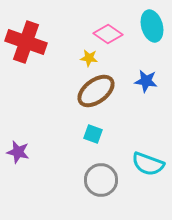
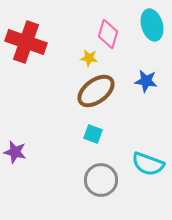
cyan ellipse: moved 1 px up
pink diamond: rotated 72 degrees clockwise
purple star: moved 3 px left
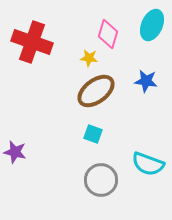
cyan ellipse: rotated 40 degrees clockwise
red cross: moved 6 px right
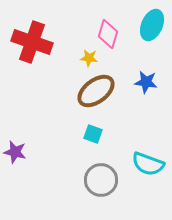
blue star: moved 1 px down
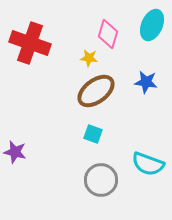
red cross: moved 2 px left, 1 px down
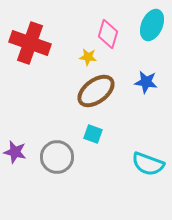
yellow star: moved 1 px left, 1 px up
gray circle: moved 44 px left, 23 px up
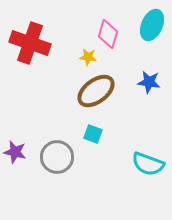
blue star: moved 3 px right
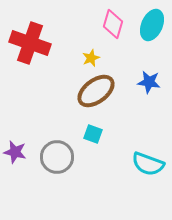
pink diamond: moved 5 px right, 10 px up
yellow star: moved 3 px right, 1 px down; rotated 30 degrees counterclockwise
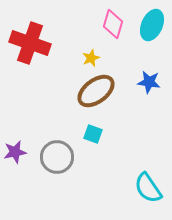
purple star: rotated 25 degrees counterclockwise
cyan semicircle: moved 24 px down; rotated 36 degrees clockwise
